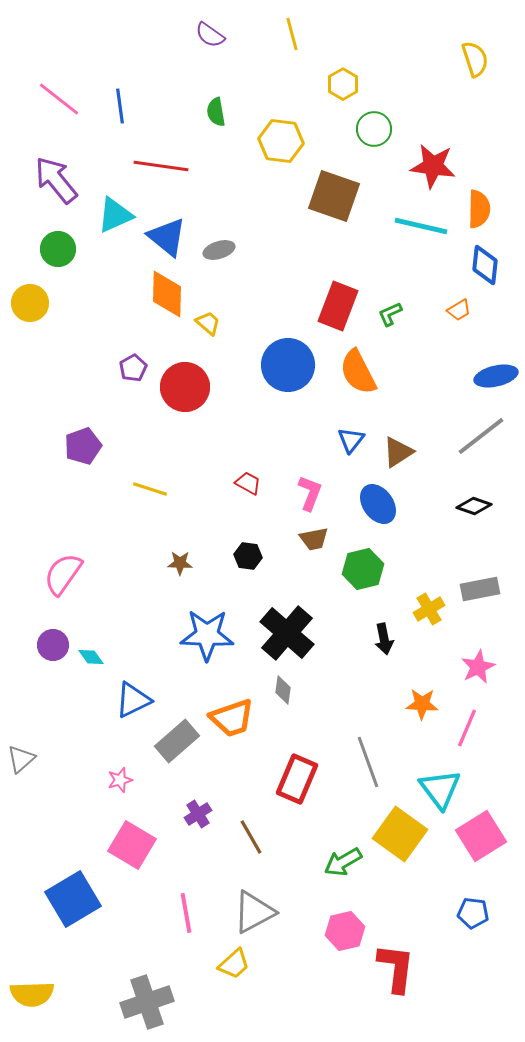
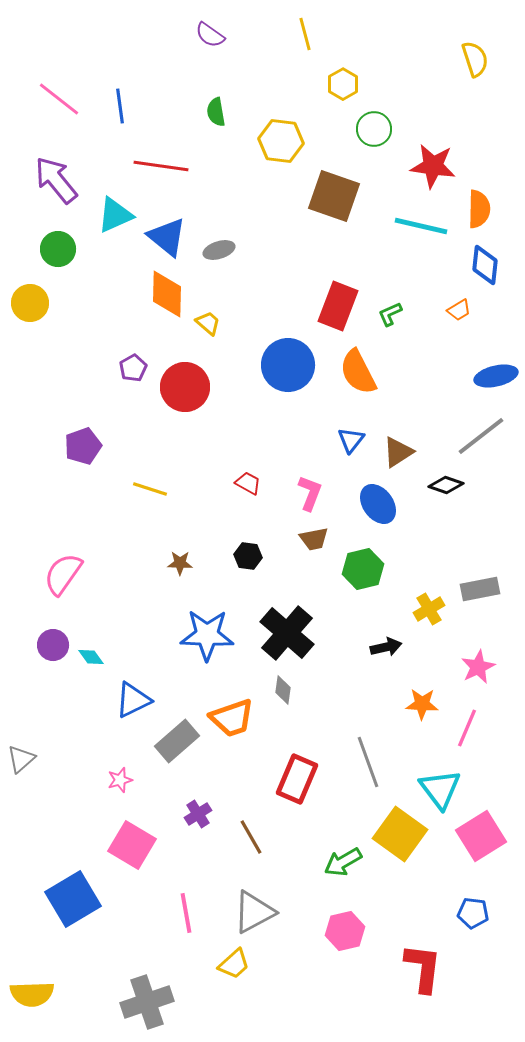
yellow line at (292, 34): moved 13 px right
black diamond at (474, 506): moved 28 px left, 21 px up
black arrow at (384, 639): moved 2 px right, 8 px down; rotated 92 degrees counterclockwise
red L-shape at (396, 968): moved 27 px right
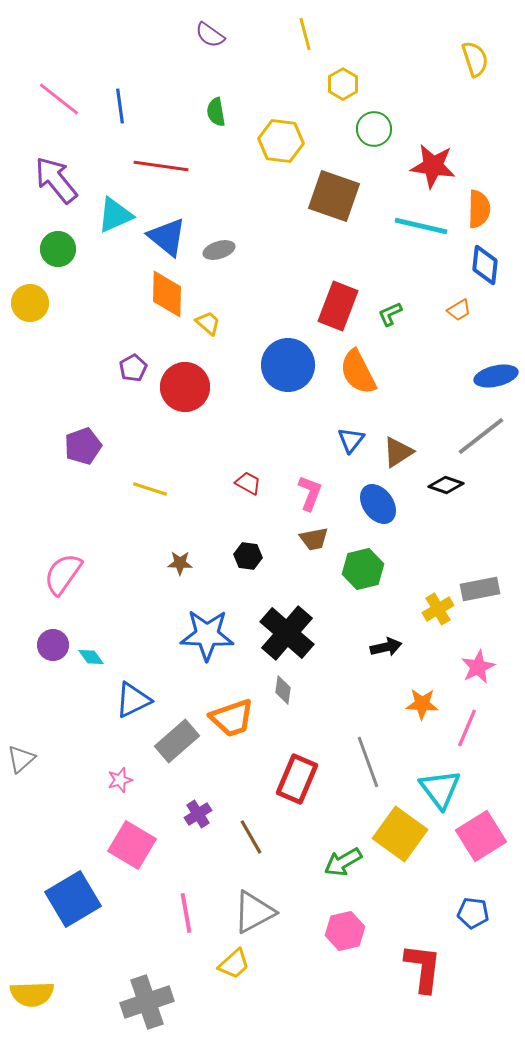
yellow cross at (429, 609): moved 9 px right
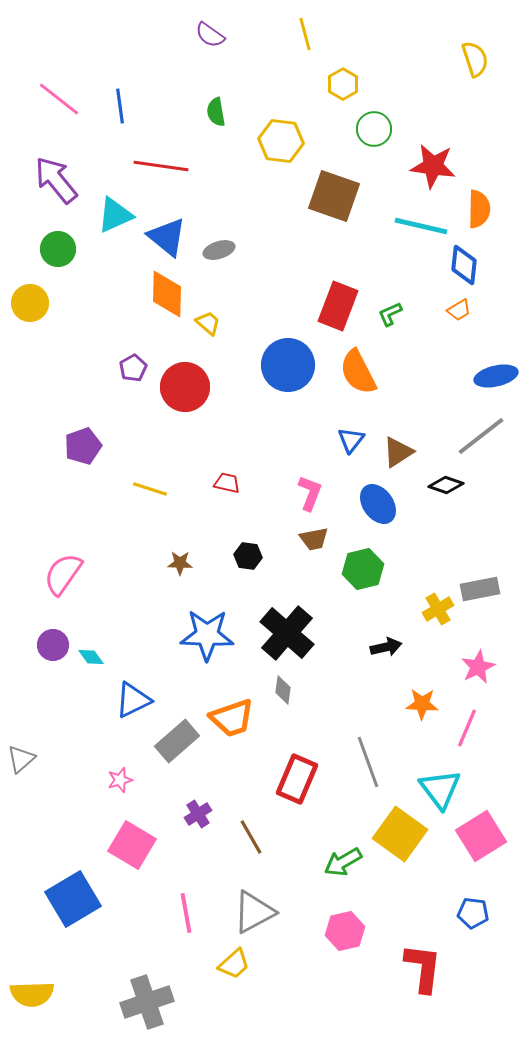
blue diamond at (485, 265): moved 21 px left
red trapezoid at (248, 483): moved 21 px left; rotated 16 degrees counterclockwise
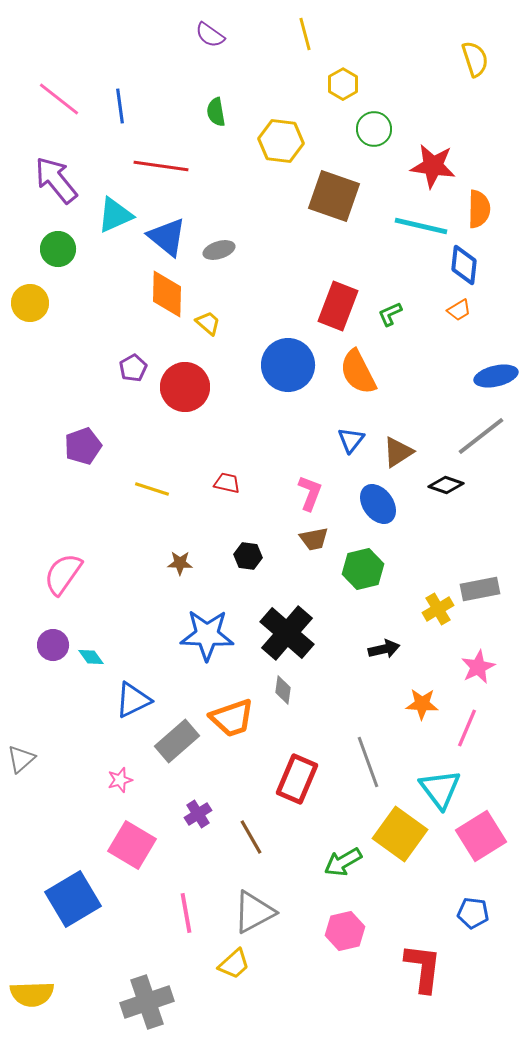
yellow line at (150, 489): moved 2 px right
black arrow at (386, 647): moved 2 px left, 2 px down
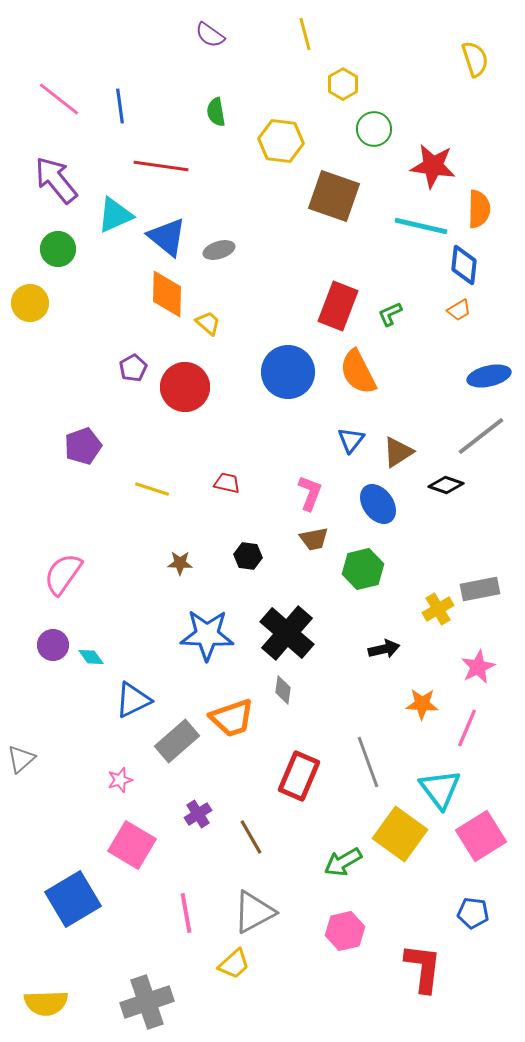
blue circle at (288, 365): moved 7 px down
blue ellipse at (496, 376): moved 7 px left
red rectangle at (297, 779): moved 2 px right, 3 px up
yellow semicircle at (32, 994): moved 14 px right, 9 px down
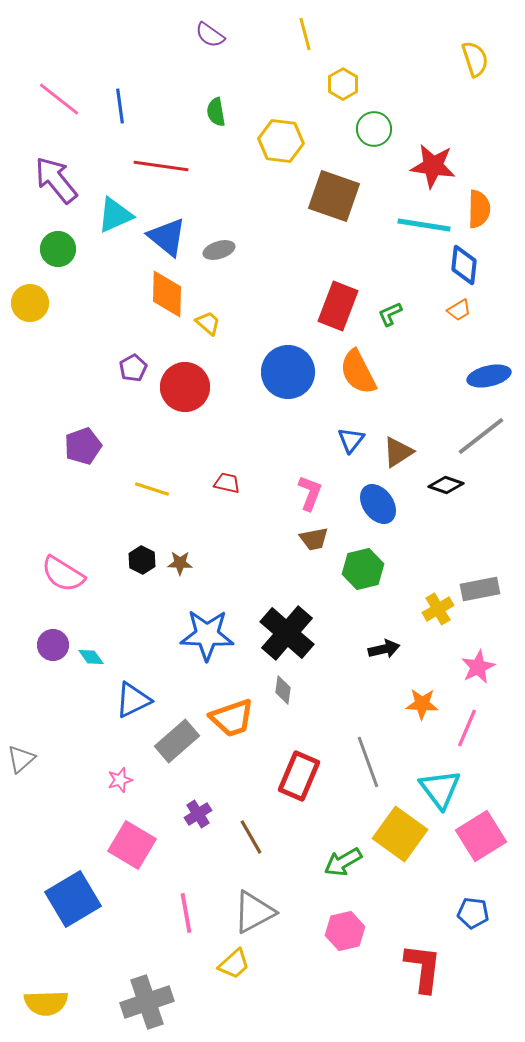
cyan line at (421, 226): moved 3 px right, 1 px up; rotated 4 degrees counterclockwise
black hexagon at (248, 556): moved 106 px left, 4 px down; rotated 20 degrees clockwise
pink semicircle at (63, 574): rotated 93 degrees counterclockwise
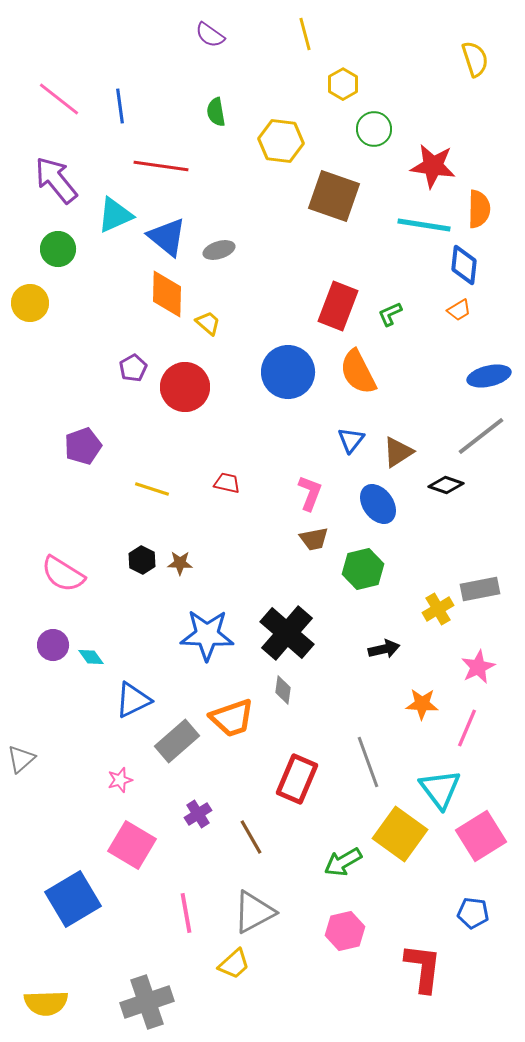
red rectangle at (299, 776): moved 2 px left, 3 px down
